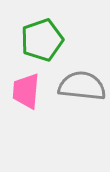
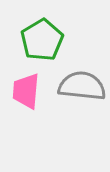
green pentagon: rotated 12 degrees counterclockwise
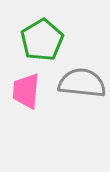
gray semicircle: moved 3 px up
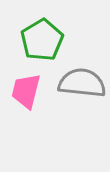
pink trapezoid: rotated 9 degrees clockwise
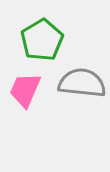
pink trapezoid: moved 1 px left, 1 px up; rotated 9 degrees clockwise
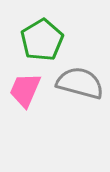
gray semicircle: moved 2 px left; rotated 9 degrees clockwise
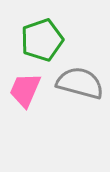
green pentagon: rotated 12 degrees clockwise
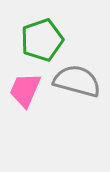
gray semicircle: moved 3 px left, 2 px up
